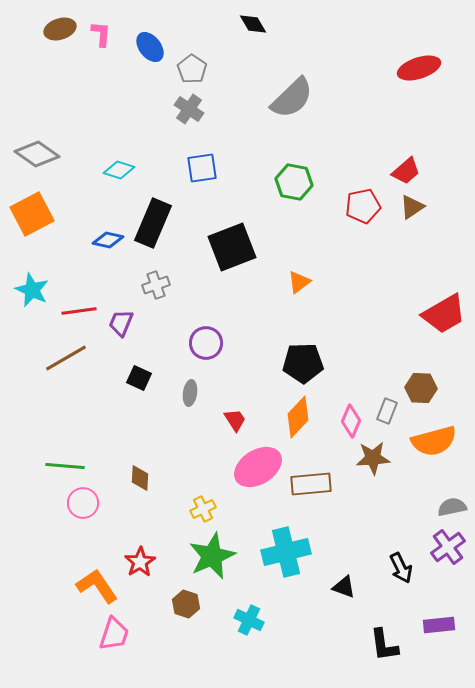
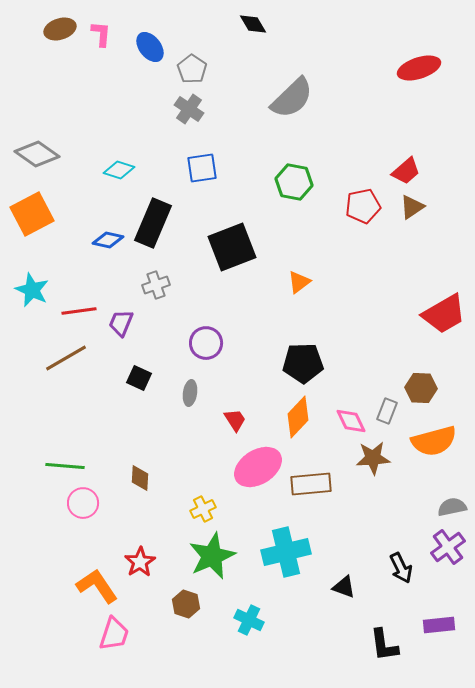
pink diamond at (351, 421): rotated 48 degrees counterclockwise
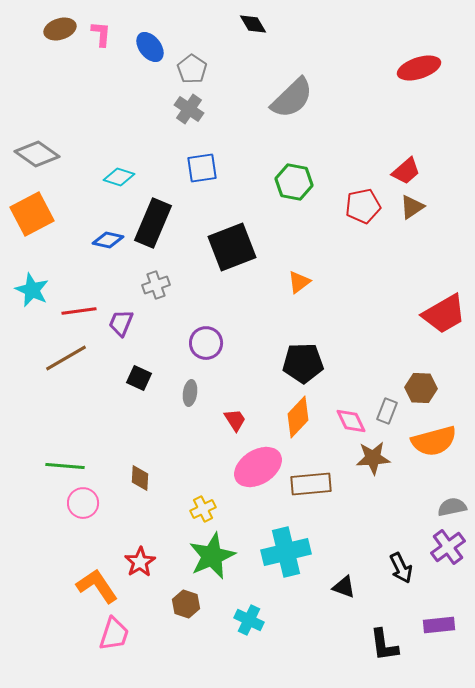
cyan diamond at (119, 170): moved 7 px down
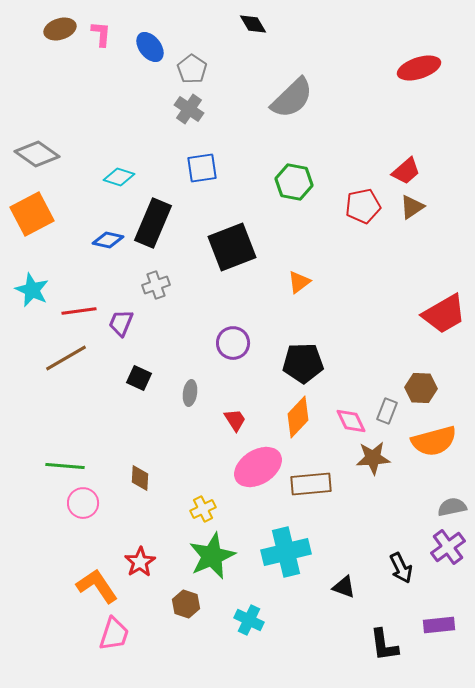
purple circle at (206, 343): moved 27 px right
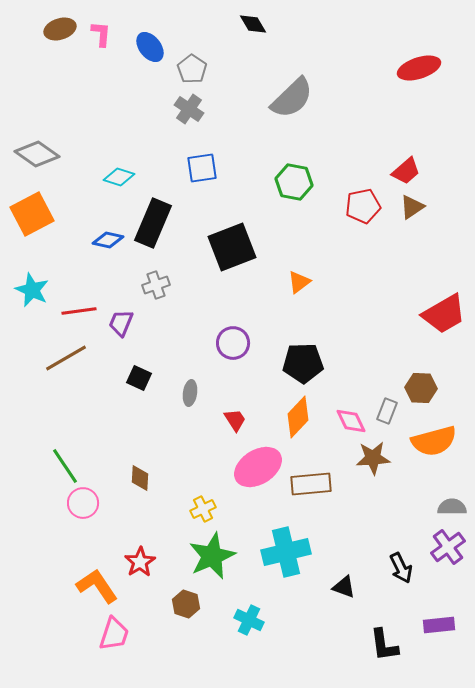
green line at (65, 466): rotated 51 degrees clockwise
gray semicircle at (452, 507): rotated 12 degrees clockwise
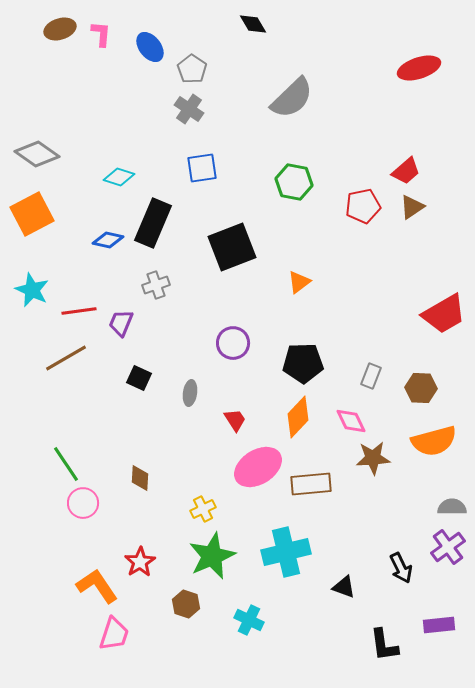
gray rectangle at (387, 411): moved 16 px left, 35 px up
green line at (65, 466): moved 1 px right, 2 px up
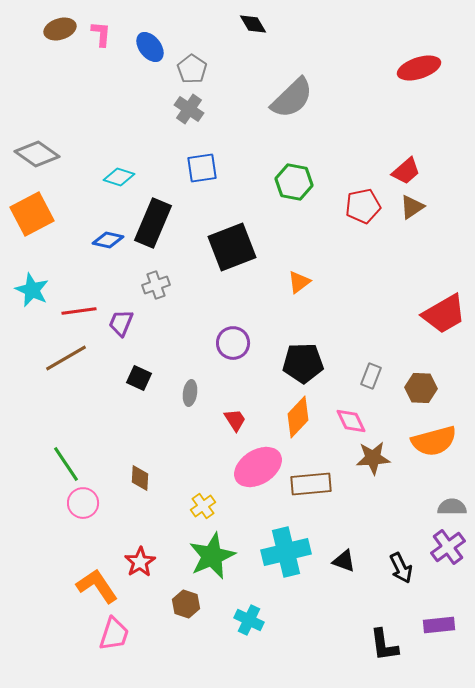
yellow cross at (203, 509): moved 3 px up; rotated 10 degrees counterclockwise
black triangle at (344, 587): moved 26 px up
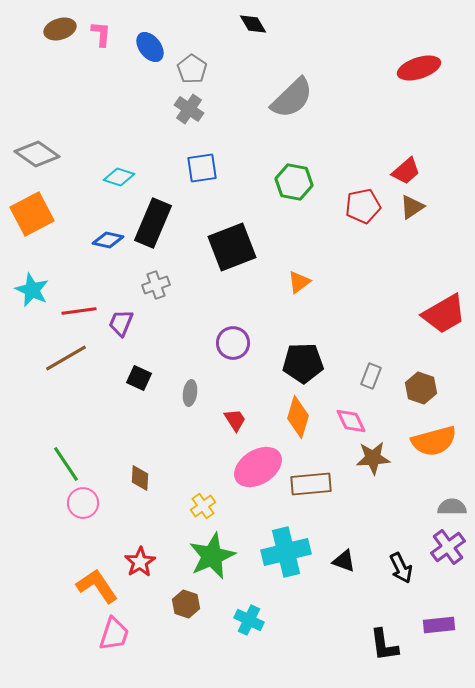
brown hexagon at (421, 388): rotated 16 degrees clockwise
orange diamond at (298, 417): rotated 27 degrees counterclockwise
